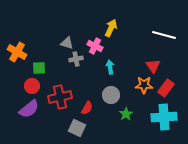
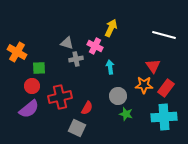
gray circle: moved 7 px right, 1 px down
green star: rotated 24 degrees counterclockwise
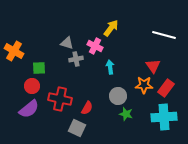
yellow arrow: rotated 12 degrees clockwise
orange cross: moved 3 px left, 1 px up
red cross: moved 2 px down; rotated 25 degrees clockwise
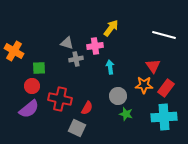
pink cross: rotated 35 degrees counterclockwise
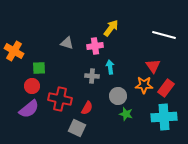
gray cross: moved 16 px right, 17 px down; rotated 16 degrees clockwise
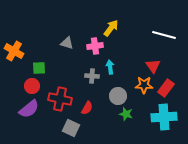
gray square: moved 6 px left
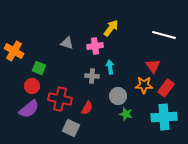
green square: rotated 24 degrees clockwise
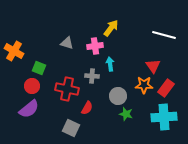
cyan arrow: moved 3 px up
red cross: moved 7 px right, 10 px up
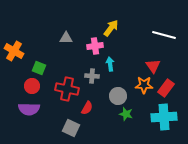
gray triangle: moved 1 px left, 5 px up; rotated 16 degrees counterclockwise
purple semicircle: rotated 40 degrees clockwise
